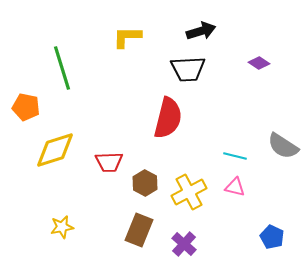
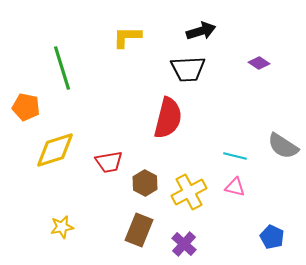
red trapezoid: rotated 8 degrees counterclockwise
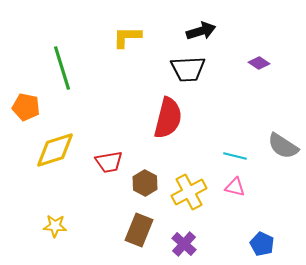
yellow star: moved 7 px left, 1 px up; rotated 15 degrees clockwise
blue pentagon: moved 10 px left, 7 px down
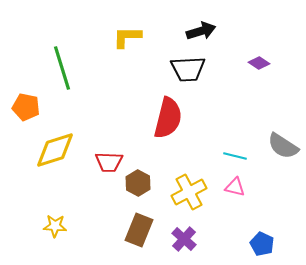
red trapezoid: rotated 12 degrees clockwise
brown hexagon: moved 7 px left
purple cross: moved 5 px up
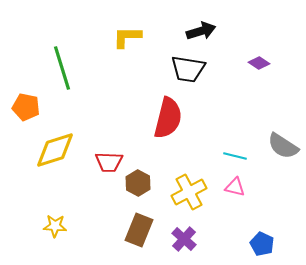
black trapezoid: rotated 12 degrees clockwise
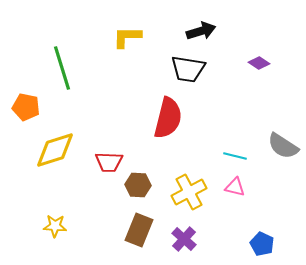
brown hexagon: moved 2 px down; rotated 25 degrees counterclockwise
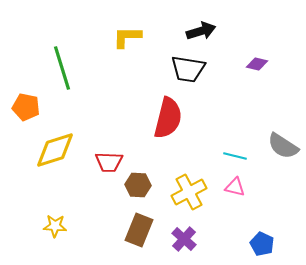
purple diamond: moved 2 px left, 1 px down; rotated 20 degrees counterclockwise
